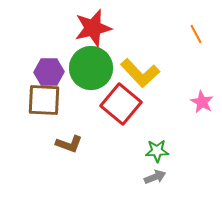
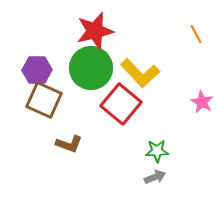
red star: moved 2 px right, 3 px down
purple hexagon: moved 12 px left, 2 px up
brown square: rotated 21 degrees clockwise
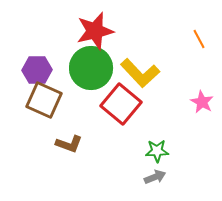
orange line: moved 3 px right, 5 px down
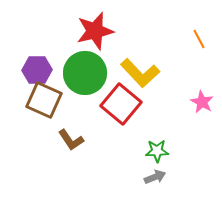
green circle: moved 6 px left, 5 px down
brown L-shape: moved 2 px right, 4 px up; rotated 36 degrees clockwise
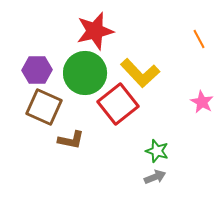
brown square: moved 7 px down
red square: moved 3 px left; rotated 12 degrees clockwise
brown L-shape: rotated 44 degrees counterclockwise
green star: rotated 20 degrees clockwise
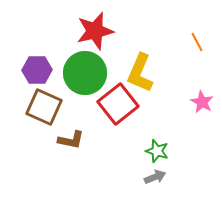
orange line: moved 2 px left, 3 px down
yellow L-shape: rotated 66 degrees clockwise
